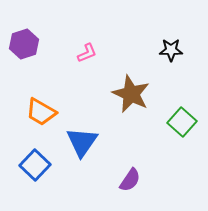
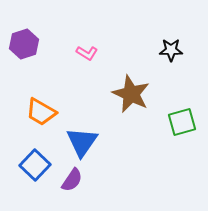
pink L-shape: rotated 55 degrees clockwise
green square: rotated 32 degrees clockwise
purple semicircle: moved 58 px left
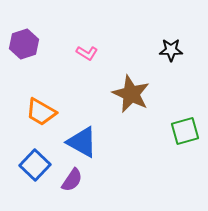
green square: moved 3 px right, 9 px down
blue triangle: rotated 36 degrees counterclockwise
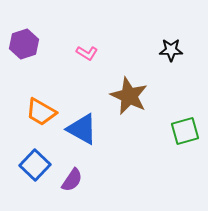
brown star: moved 2 px left, 2 px down
blue triangle: moved 13 px up
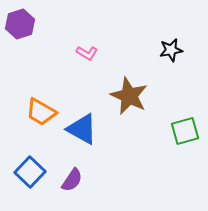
purple hexagon: moved 4 px left, 20 px up
black star: rotated 10 degrees counterclockwise
blue square: moved 5 px left, 7 px down
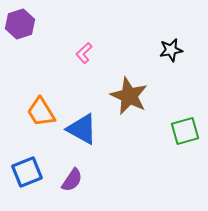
pink L-shape: moved 3 px left; rotated 105 degrees clockwise
orange trapezoid: rotated 28 degrees clockwise
blue square: moved 3 px left; rotated 24 degrees clockwise
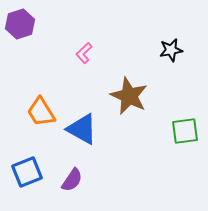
green square: rotated 8 degrees clockwise
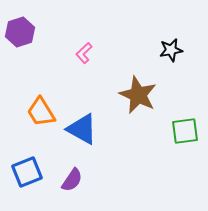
purple hexagon: moved 8 px down
brown star: moved 9 px right, 1 px up
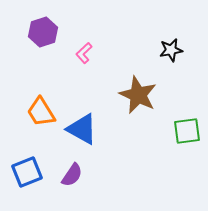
purple hexagon: moved 23 px right
green square: moved 2 px right
purple semicircle: moved 5 px up
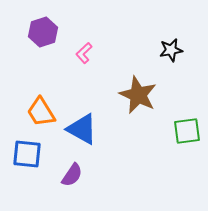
blue square: moved 18 px up; rotated 28 degrees clockwise
